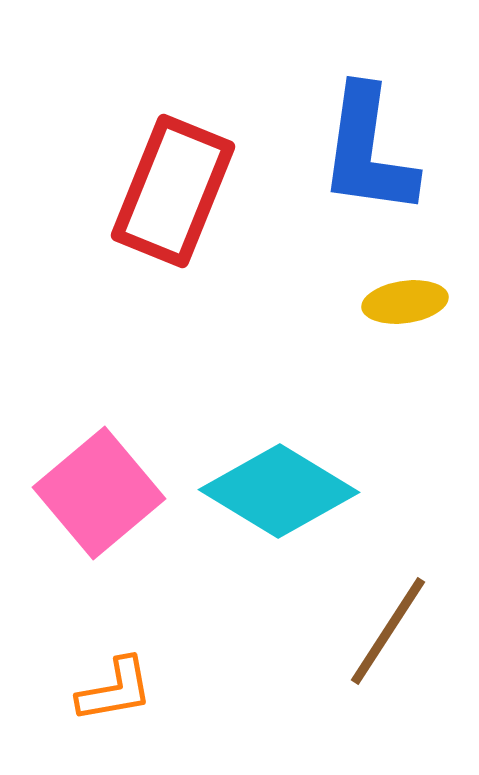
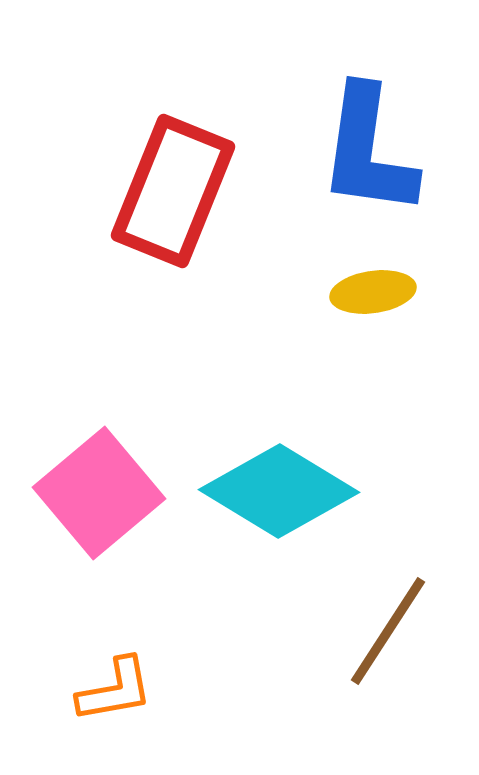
yellow ellipse: moved 32 px left, 10 px up
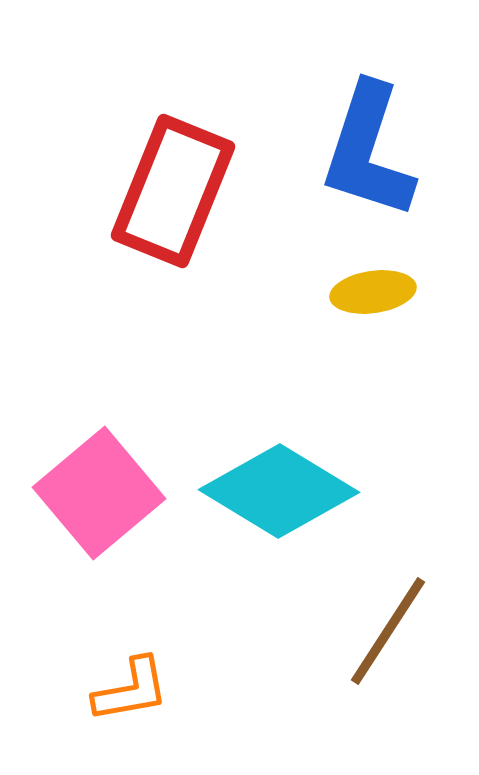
blue L-shape: rotated 10 degrees clockwise
orange L-shape: moved 16 px right
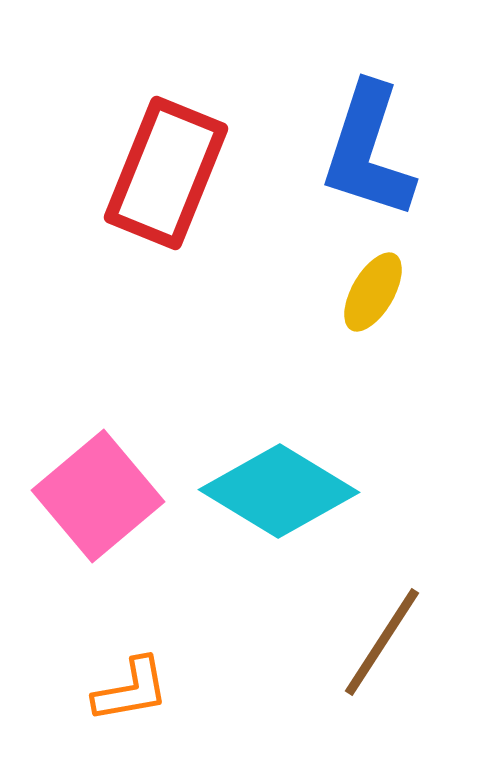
red rectangle: moved 7 px left, 18 px up
yellow ellipse: rotated 52 degrees counterclockwise
pink square: moved 1 px left, 3 px down
brown line: moved 6 px left, 11 px down
